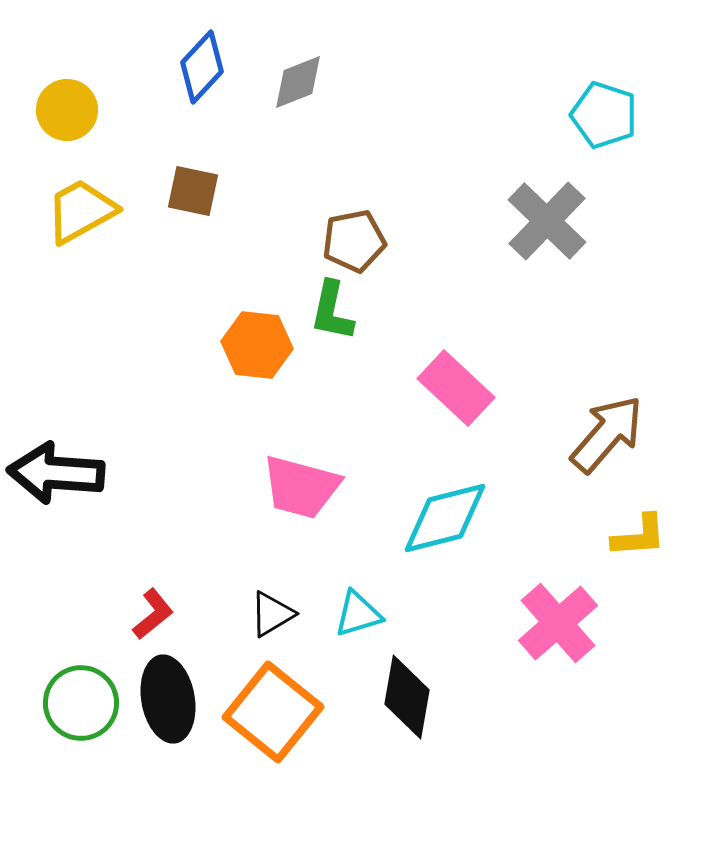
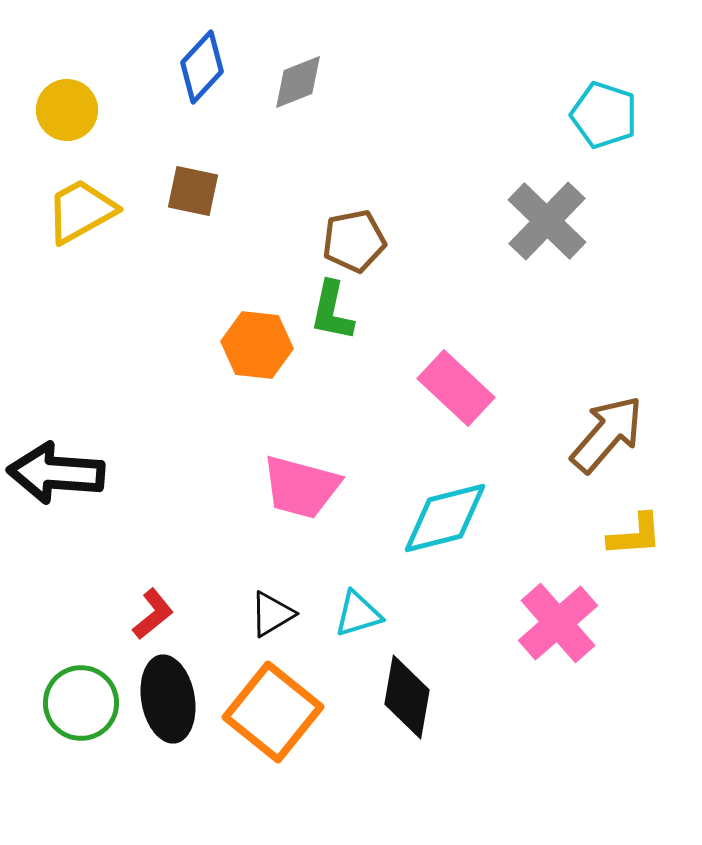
yellow L-shape: moved 4 px left, 1 px up
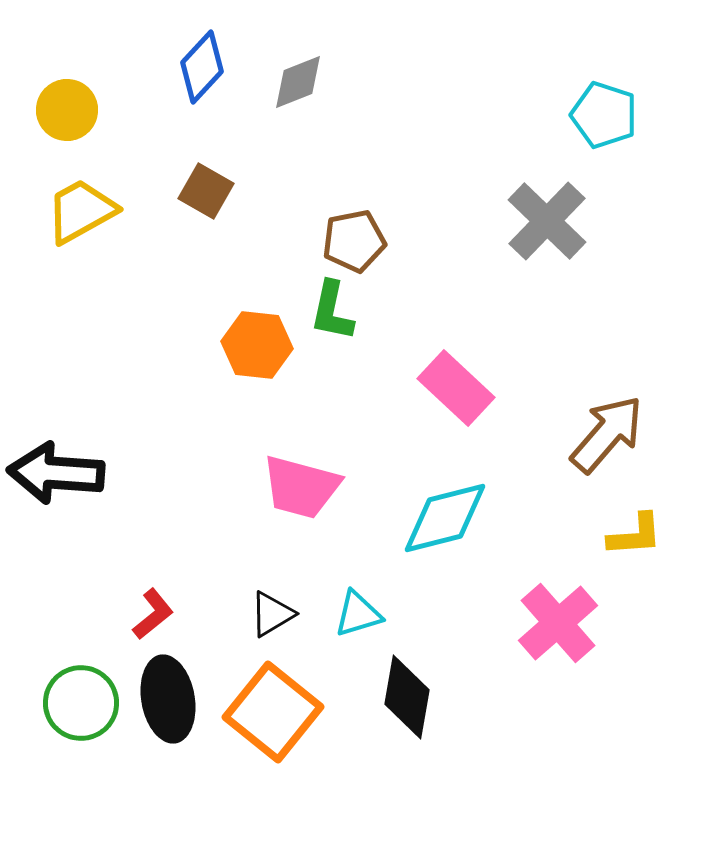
brown square: moved 13 px right; rotated 18 degrees clockwise
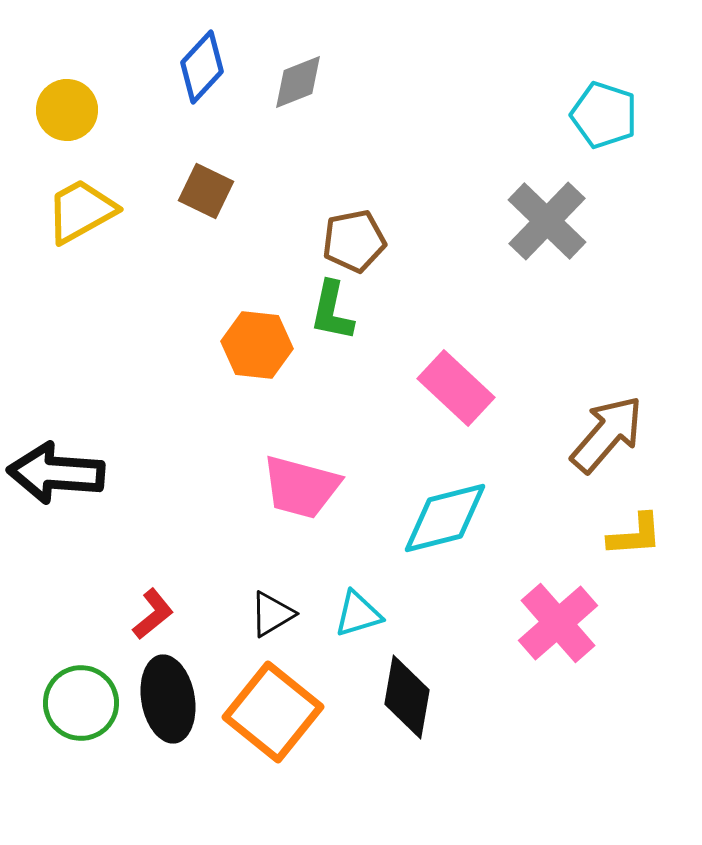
brown square: rotated 4 degrees counterclockwise
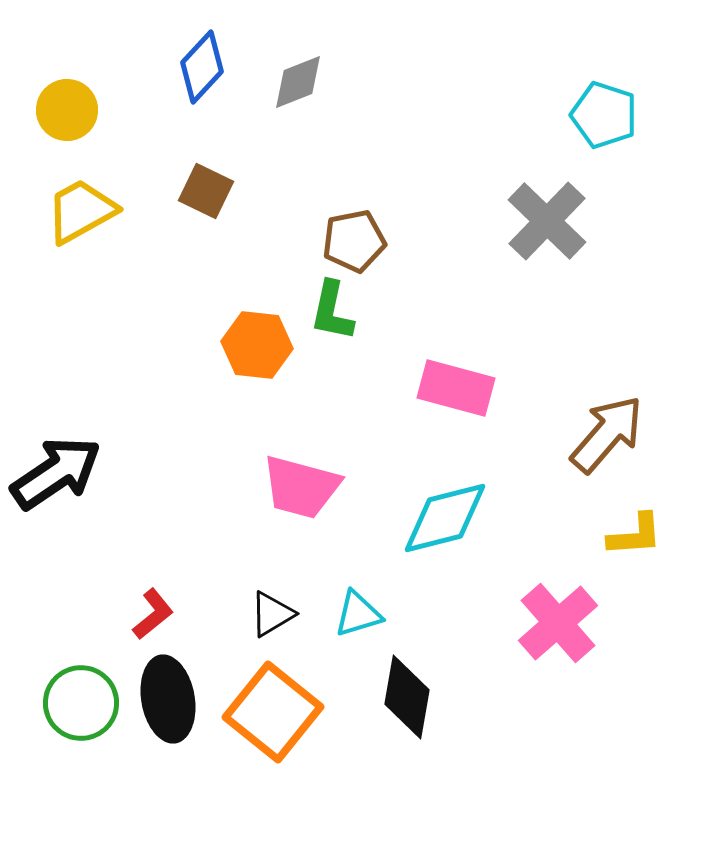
pink rectangle: rotated 28 degrees counterclockwise
black arrow: rotated 142 degrees clockwise
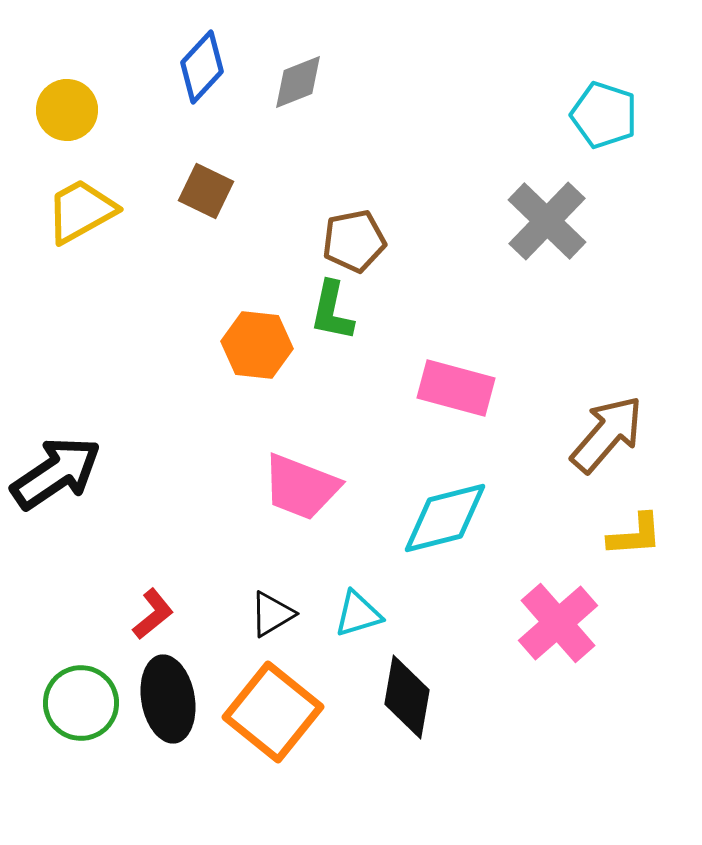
pink trapezoid: rotated 6 degrees clockwise
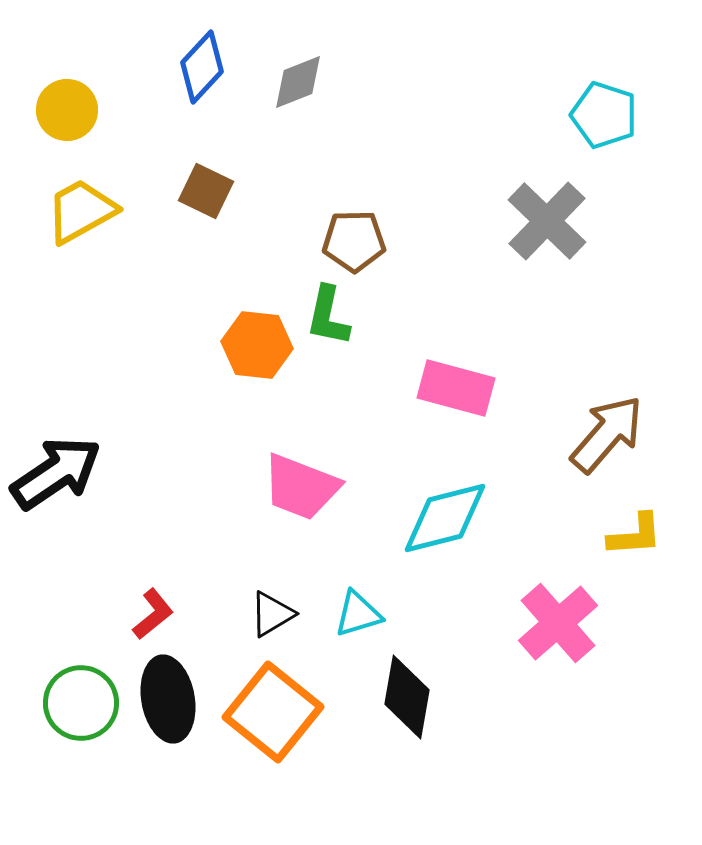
brown pentagon: rotated 10 degrees clockwise
green L-shape: moved 4 px left, 5 px down
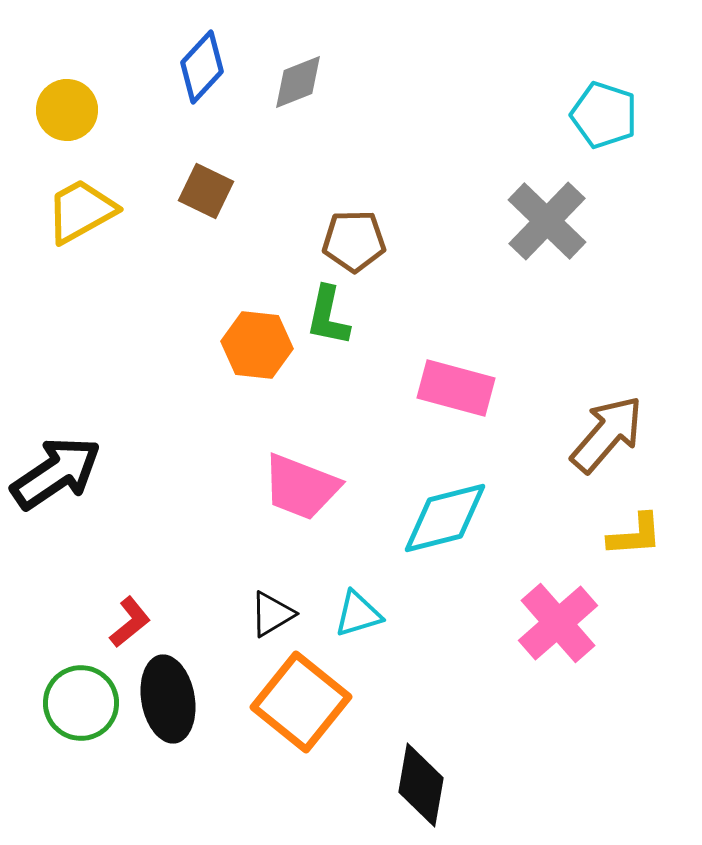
red L-shape: moved 23 px left, 8 px down
black diamond: moved 14 px right, 88 px down
orange square: moved 28 px right, 10 px up
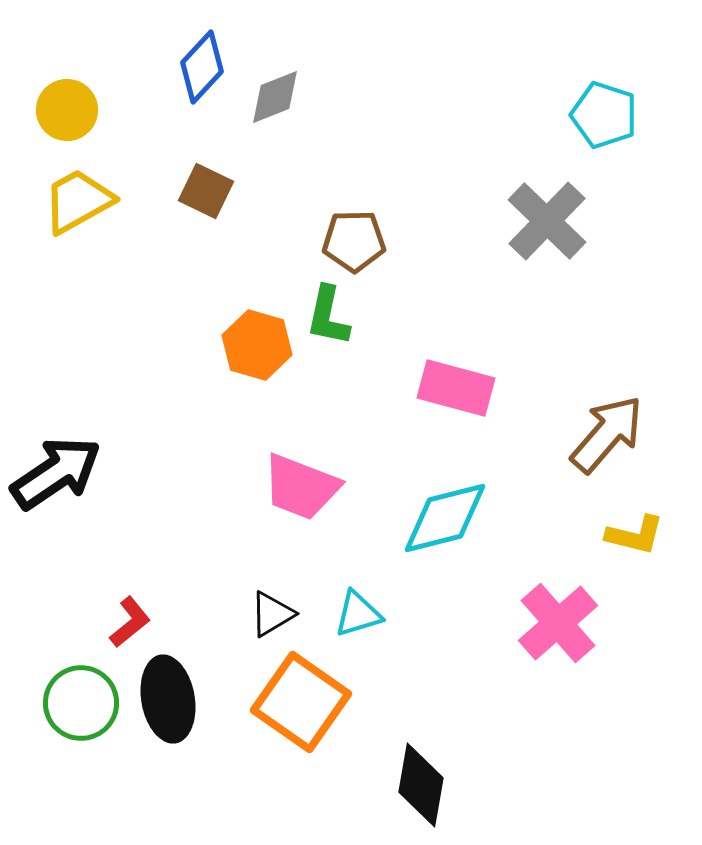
gray diamond: moved 23 px left, 15 px down
yellow trapezoid: moved 3 px left, 10 px up
orange hexagon: rotated 10 degrees clockwise
yellow L-shape: rotated 18 degrees clockwise
orange square: rotated 4 degrees counterclockwise
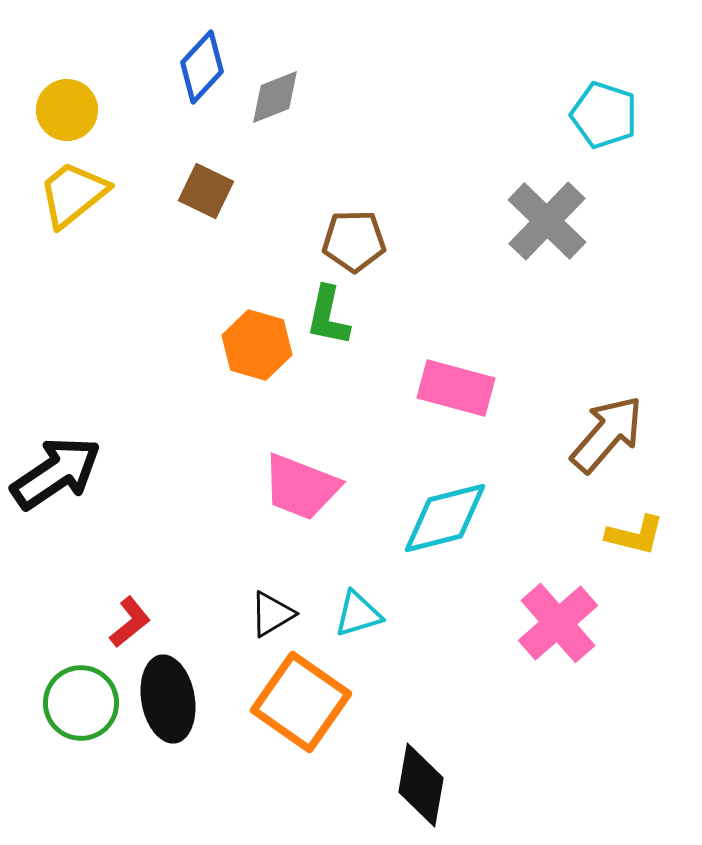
yellow trapezoid: moved 5 px left, 7 px up; rotated 10 degrees counterclockwise
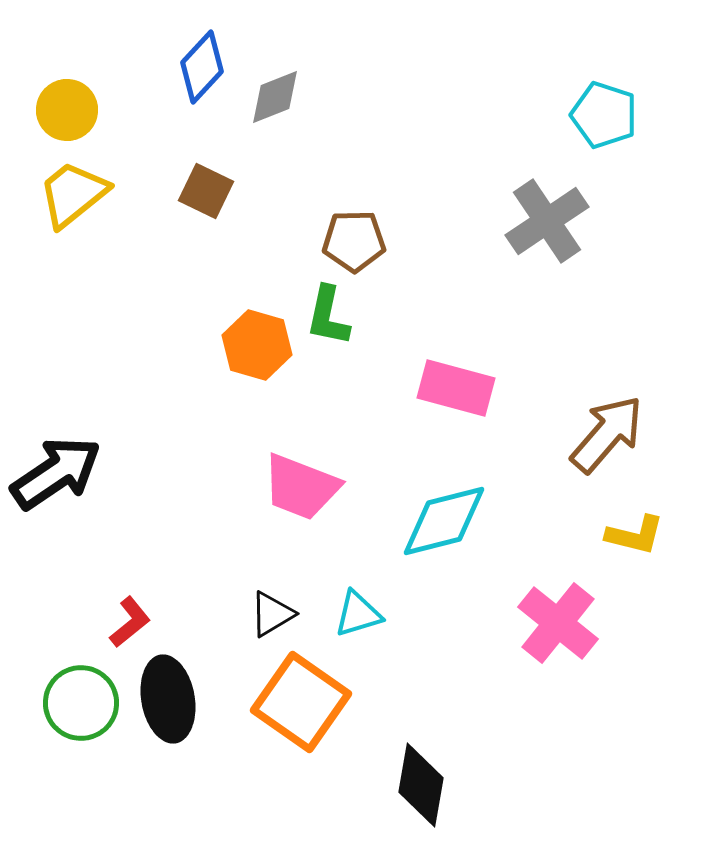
gray cross: rotated 12 degrees clockwise
cyan diamond: moved 1 px left, 3 px down
pink cross: rotated 10 degrees counterclockwise
